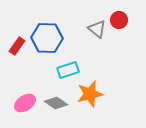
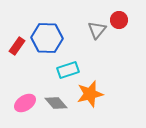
gray triangle: moved 1 px down; rotated 30 degrees clockwise
gray diamond: rotated 15 degrees clockwise
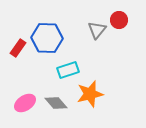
red rectangle: moved 1 px right, 2 px down
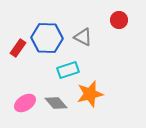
gray triangle: moved 14 px left, 7 px down; rotated 42 degrees counterclockwise
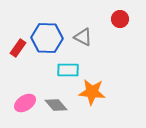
red circle: moved 1 px right, 1 px up
cyan rectangle: rotated 20 degrees clockwise
orange star: moved 2 px right, 2 px up; rotated 20 degrees clockwise
gray diamond: moved 2 px down
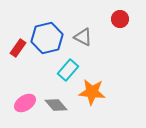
blue hexagon: rotated 16 degrees counterclockwise
cyan rectangle: rotated 50 degrees counterclockwise
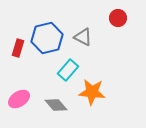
red circle: moved 2 px left, 1 px up
red rectangle: rotated 18 degrees counterclockwise
pink ellipse: moved 6 px left, 4 px up
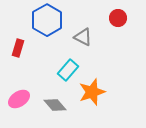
blue hexagon: moved 18 px up; rotated 16 degrees counterclockwise
orange star: rotated 24 degrees counterclockwise
gray diamond: moved 1 px left
